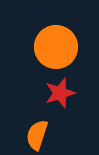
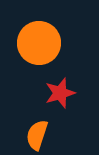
orange circle: moved 17 px left, 4 px up
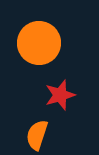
red star: moved 2 px down
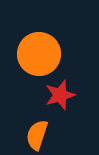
orange circle: moved 11 px down
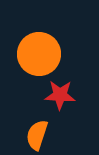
red star: rotated 20 degrees clockwise
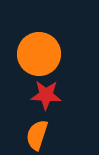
red star: moved 14 px left
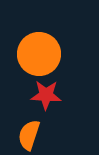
orange semicircle: moved 8 px left
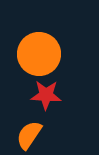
orange semicircle: rotated 16 degrees clockwise
